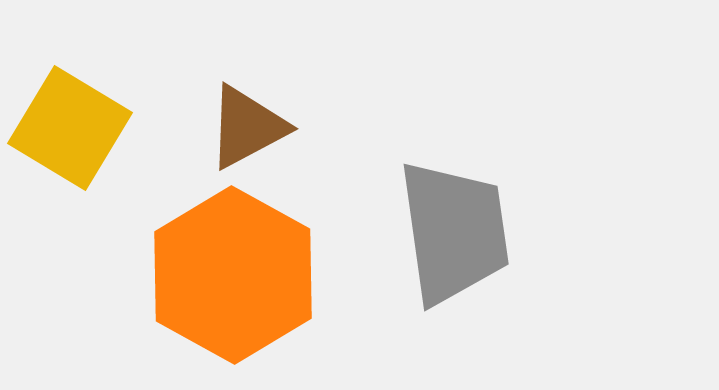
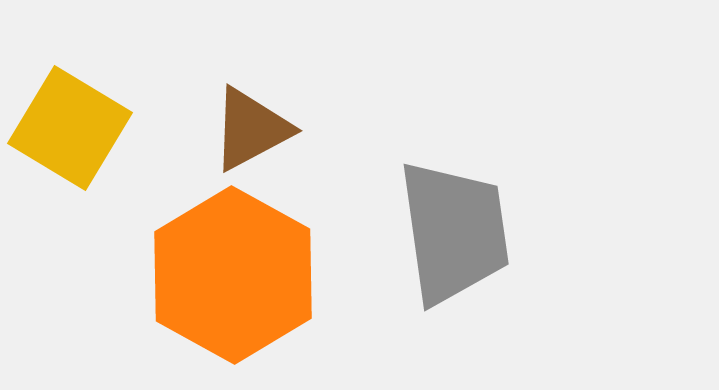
brown triangle: moved 4 px right, 2 px down
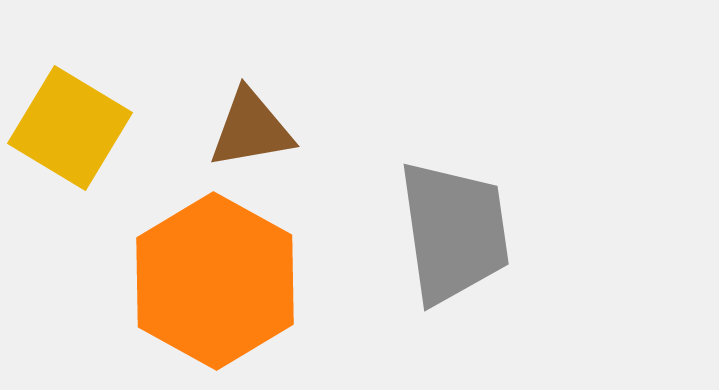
brown triangle: rotated 18 degrees clockwise
orange hexagon: moved 18 px left, 6 px down
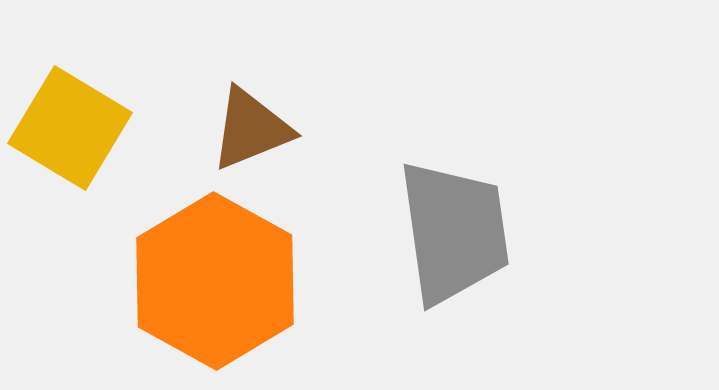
brown triangle: rotated 12 degrees counterclockwise
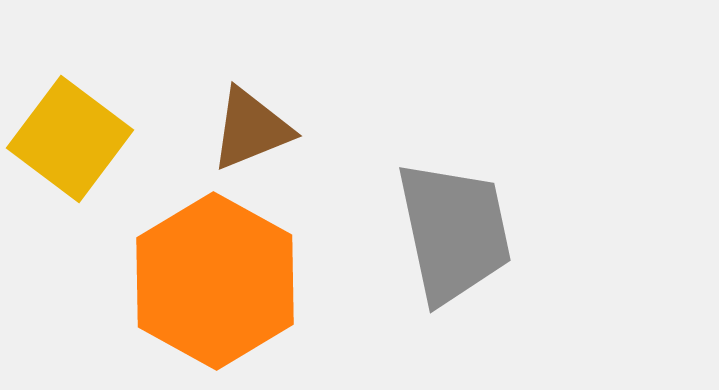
yellow square: moved 11 px down; rotated 6 degrees clockwise
gray trapezoid: rotated 4 degrees counterclockwise
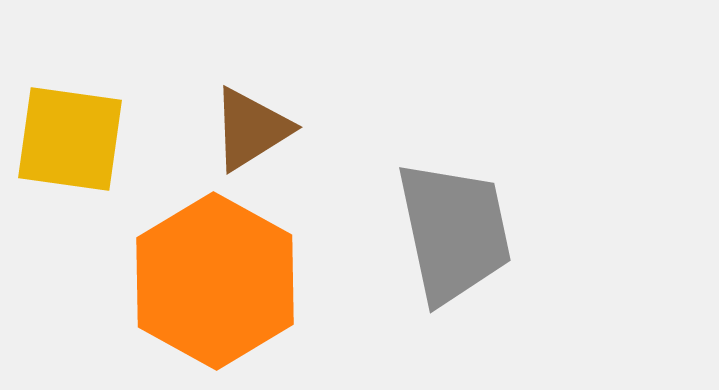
brown triangle: rotated 10 degrees counterclockwise
yellow square: rotated 29 degrees counterclockwise
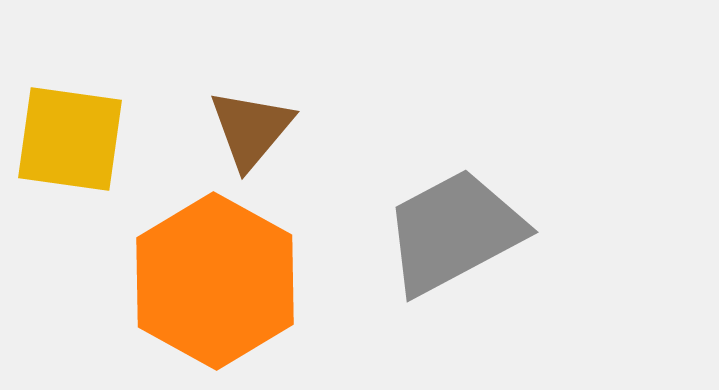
brown triangle: rotated 18 degrees counterclockwise
gray trapezoid: rotated 106 degrees counterclockwise
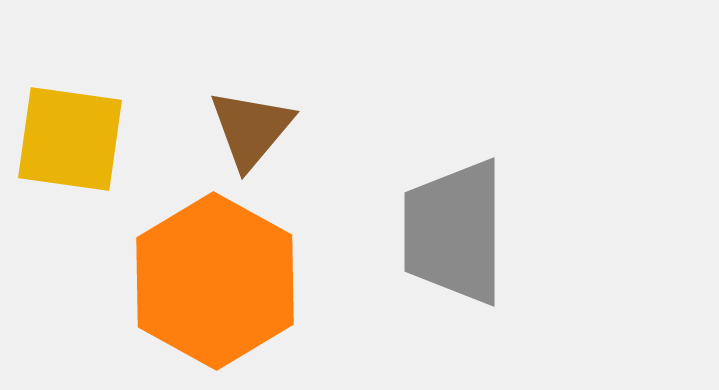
gray trapezoid: rotated 62 degrees counterclockwise
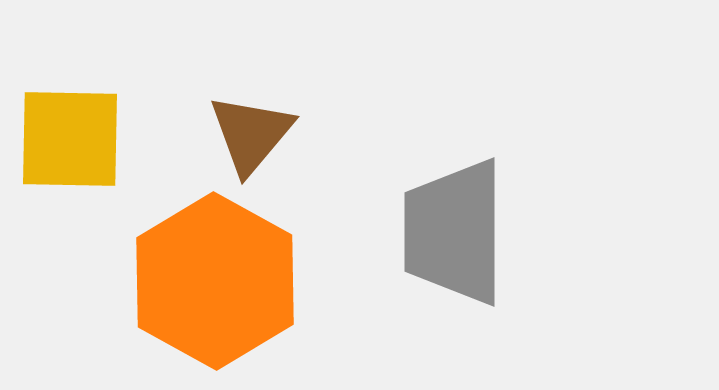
brown triangle: moved 5 px down
yellow square: rotated 7 degrees counterclockwise
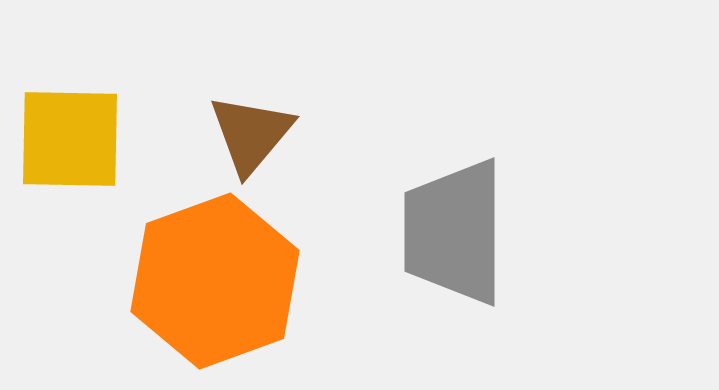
orange hexagon: rotated 11 degrees clockwise
